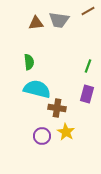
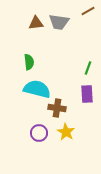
gray trapezoid: moved 2 px down
green line: moved 2 px down
purple rectangle: rotated 18 degrees counterclockwise
purple circle: moved 3 px left, 3 px up
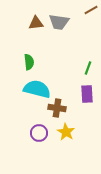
brown line: moved 3 px right, 1 px up
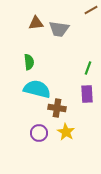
gray trapezoid: moved 7 px down
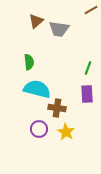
brown triangle: moved 2 px up; rotated 35 degrees counterclockwise
purple circle: moved 4 px up
